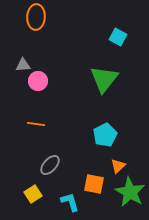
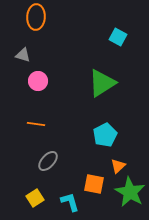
gray triangle: moved 10 px up; rotated 21 degrees clockwise
green triangle: moved 2 px left, 4 px down; rotated 20 degrees clockwise
gray ellipse: moved 2 px left, 4 px up
yellow square: moved 2 px right, 4 px down
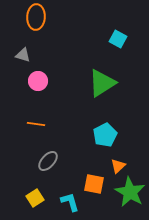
cyan square: moved 2 px down
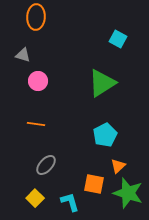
gray ellipse: moved 2 px left, 4 px down
green star: moved 2 px left, 1 px down; rotated 12 degrees counterclockwise
yellow square: rotated 12 degrees counterclockwise
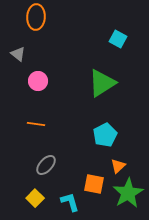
gray triangle: moved 5 px left, 1 px up; rotated 21 degrees clockwise
green star: rotated 24 degrees clockwise
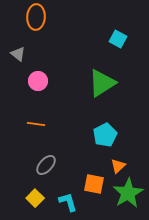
cyan L-shape: moved 2 px left
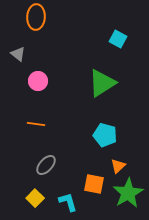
cyan pentagon: rotated 30 degrees counterclockwise
